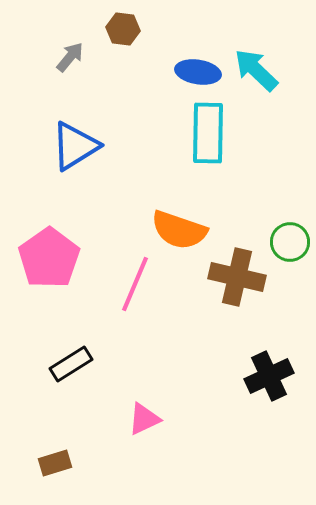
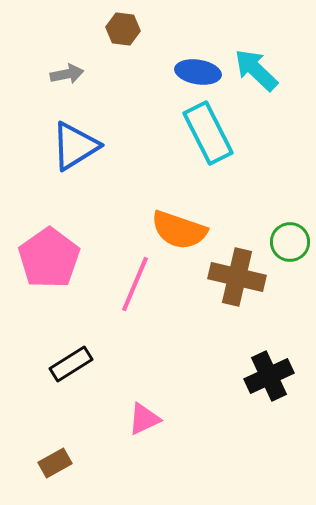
gray arrow: moved 3 px left, 17 px down; rotated 40 degrees clockwise
cyan rectangle: rotated 28 degrees counterclockwise
brown rectangle: rotated 12 degrees counterclockwise
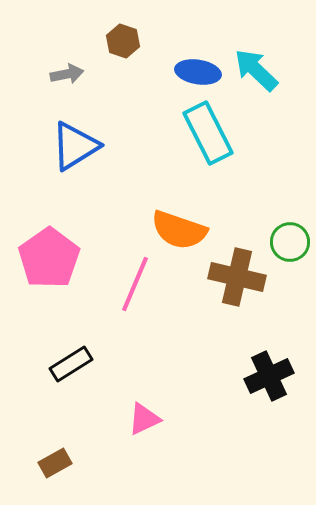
brown hexagon: moved 12 px down; rotated 12 degrees clockwise
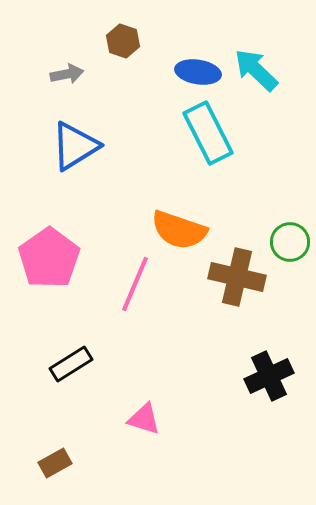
pink triangle: rotated 42 degrees clockwise
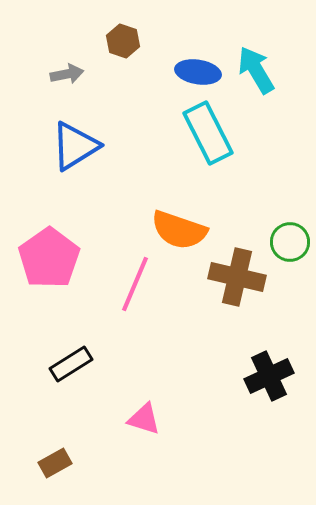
cyan arrow: rotated 15 degrees clockwise
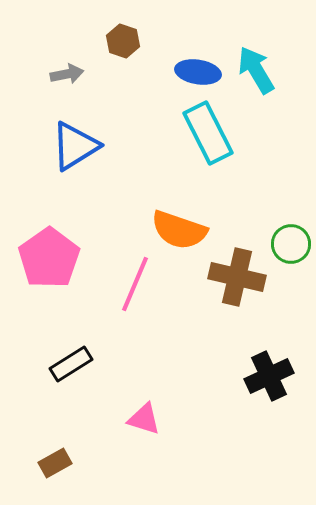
green circle: moved 1 px right, 2 px down
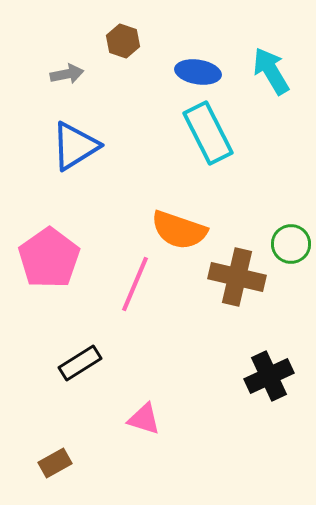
cyan arrow: moved 15 px right, 1 px down
black rectangle: moved 9 px right, 1 px up
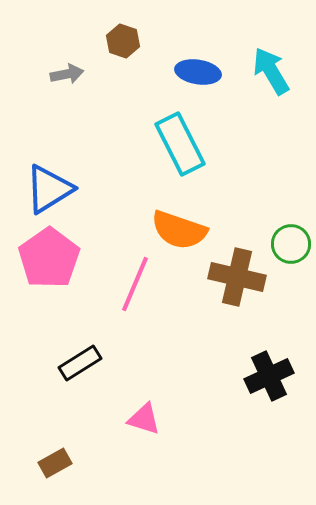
cyan rectangle: moved 28 px left, 11 px down
blue triangle: moved 26 px left, 43 px down
